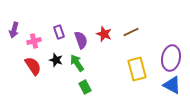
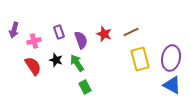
yellow rectangle: moved 3 px right, 10 px up
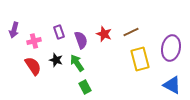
purple ellipse: moved 10 px up
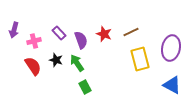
purple rectangle: moved 1 px down; rotated 24 degrees counterclockwise
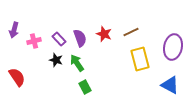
purple rectangle: moved 6 px down
purple semicircle: moved 1 px left, 2 px up
purple ellipse: moved 2 px right, 1 px up
red semicircle: moved 16 px left, 11 px down
blue triangle: moved 2 px left
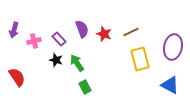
purple semicircle: moved 2 px right, 9 px up
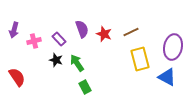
blue triangle: moved 3 px left, 8 px up
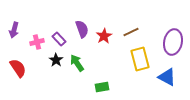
red star: moved 2 px down; rotated 21 degrees clockwise
pink cross: moved 3 px right, 1 px down
purple ellipse: moved 5 px up
black star: rotated 16 degrees clockwise
red semicircle: moved 1 px right, 9 px up
green rectangle: moved 17 px right; rotated 72 degrees counterclockwise
